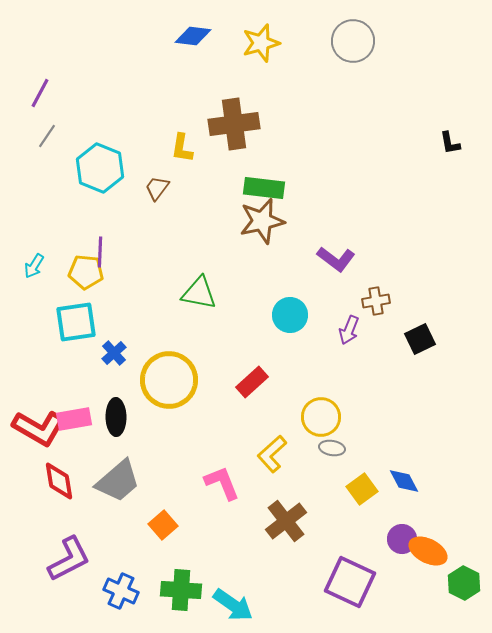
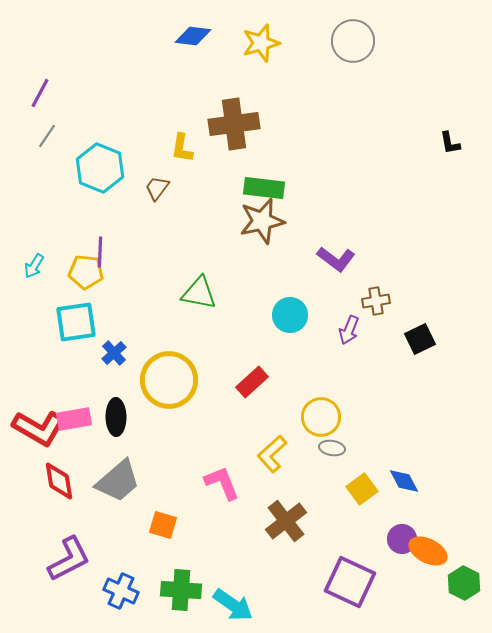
orange square at (163, 525): rotated 32 degrees counterclockwise
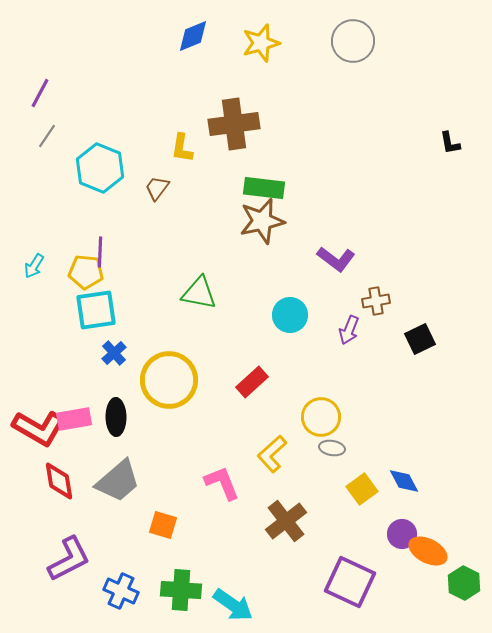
blue diamond at (193, 36): rotated 30 degrees counterclockwise
cyan square at (76, 322): moved 20 px right, 12 px up
purple circle at (402, 539): moved 5 px up
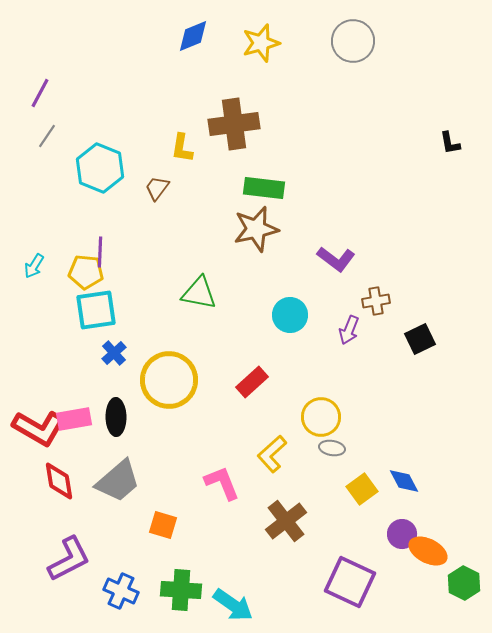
brown star at (262, 221): moved 6 px left, 8 px down
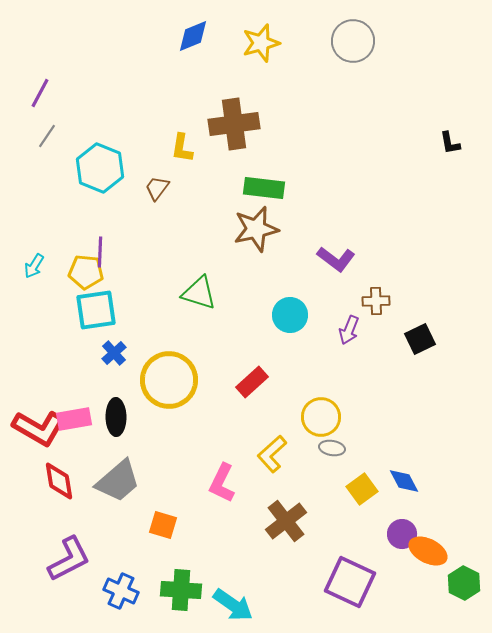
green triangle at (199, 293): rotated 6 degrees clockwise
brown cross at (376, 301): rotated 8 degrees clockwise
pink L-shape at (222, 483): rotated 132 degrees counterclockwise
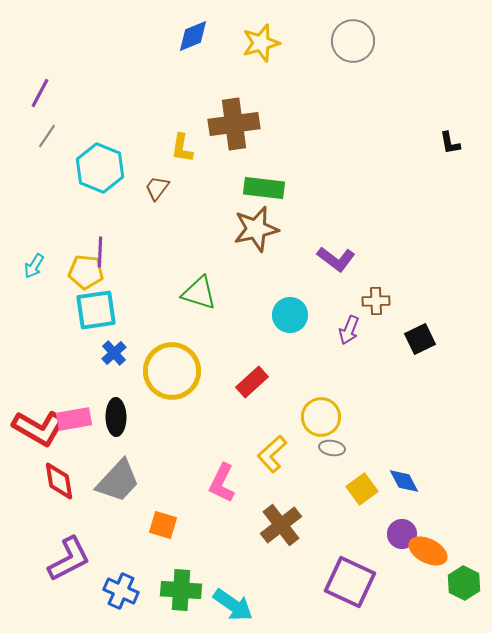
yellow circle at (169, 380): moved 3 px right, 9 px up
gray trapezoid at (118, 481): rotated 6 degrees counterclockwise
brown cross at (286, 521): moved 5 px left, 4 px down
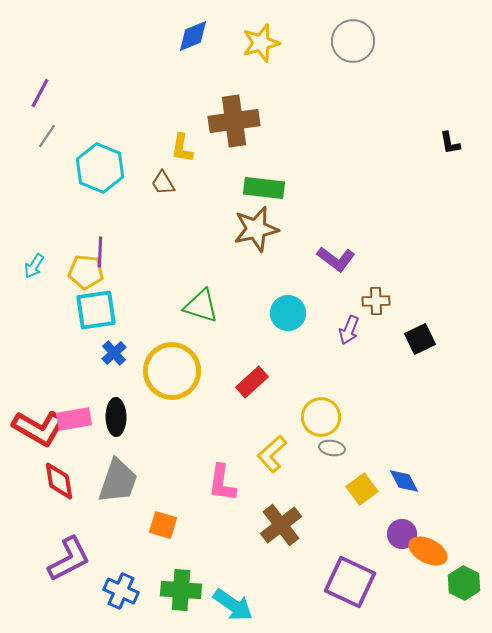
brown cross at (234, 124): moved 3 px up
brown trapezoid at (157, 188): moved 6 px right, 5 px up; rotated 68 degrees counterclockwise
green triangle at (199, 293): moved 2 px right, 13 px down
cyan circle at (290, 315): moved 2 px left, 2 px up
gray trapezoid at (118, 481): rotated 24 degrees counterclockwise
pink L-shape at (222, 483): rotated 18 degrees counterclockwise
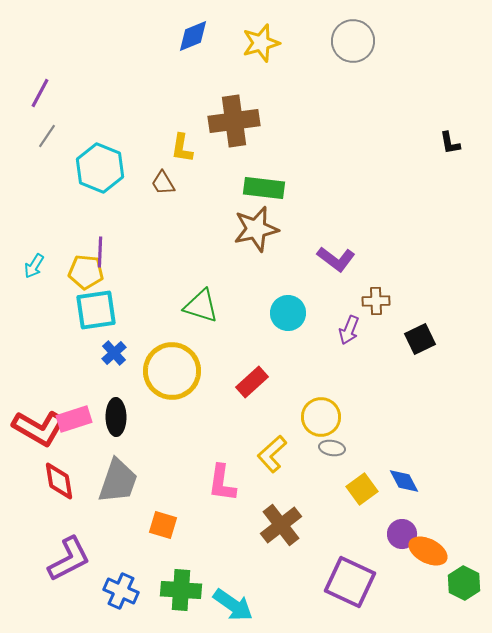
pink rectangle at (74, 419): rotated 8 degrees counterclockwise
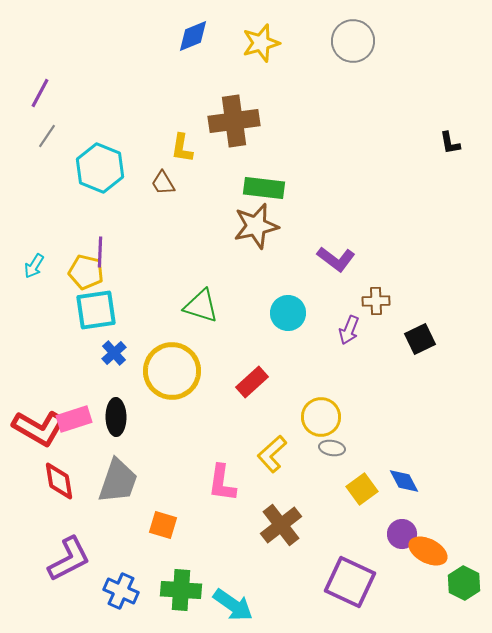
brown star at (256, 229): moved 3 px up
yellow pentagon at (86, 272): rotated 8 degrees clockwise
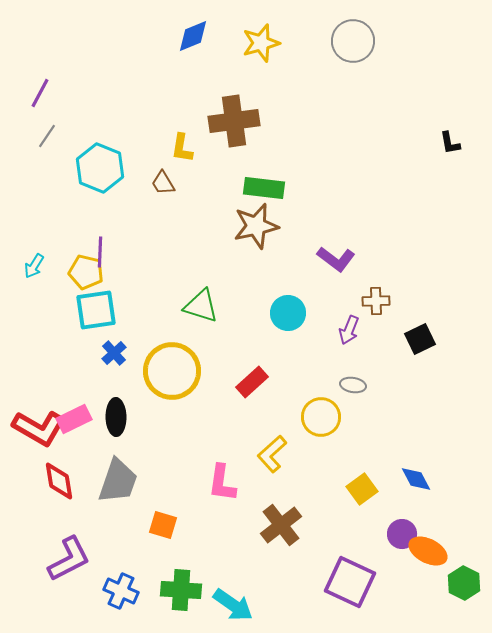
pink rectangle at (74, 419): rotated 8 degrees counterclockwise
gray ellipse at (332, 448): moved 21 px right, 63 px up
blue diamond at (404, 481): moved 12 px right, 2 px up
